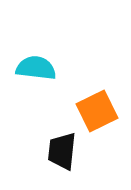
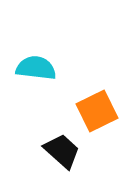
black trapezoid: rotated 126 degrees clockwise
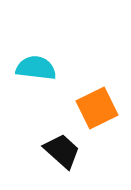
orange square: moved 3 px up
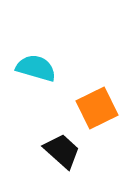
cyan semicircle: rotated 9 degrees clockwise
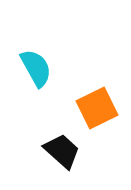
cyan semicircle: rotated 45 degrees clockwise
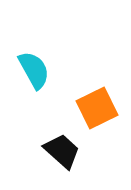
cyan semicircle: moved 2 px left, 2 px down
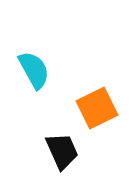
black trapezoid: rotated 24 degrees clockwise
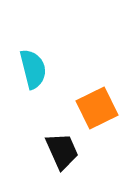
cyan semicircle: moved 1 px left, 1 px up; rotated 15 degrees clockwise
